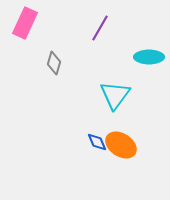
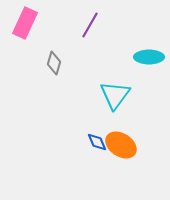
purple line: moved 10 px left, 3 px up
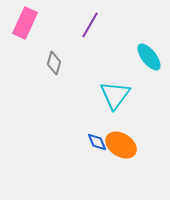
cyan ellipse: rotated 52 degrees clockwise
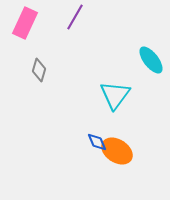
purple line: moved 15 px left, 8 px up
cyan ellipse: moved 2 px right, 3 px down
gray diamond: moved 15 px left, 7 px down
orange ellipse: moved 4 px left, 6 px down
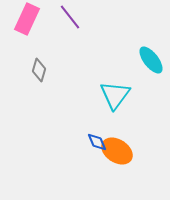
purple line: moved 5 px left; rotated 68 degrees counterclockwise
pink rectangle: moved 2 px right, 4 px up
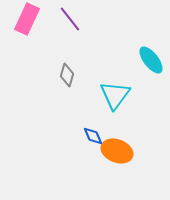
purple line: moved 2 px down
gray diamond: moved 28 px right, 5 px down
blue diamond: moved 4 px left, 6 px up
orange ellipse: rotated 12 degrees counterclockwise
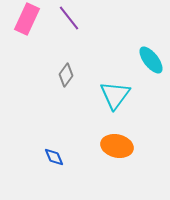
purple line: moved 1 px left, 1 px up
gray diamond: moved 1 px left; rotated 20 degrees clockwise
blue diamond: moved 39 px left, 21 px down
orange ellipse: moved 5 px up; rotated 8 degrees counterclockwise
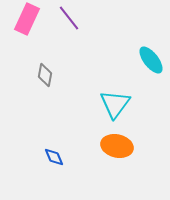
gray diamond: moved 21 px left; rotated 25 degrees counterclockwise
cyan triangle: moved 9 px down
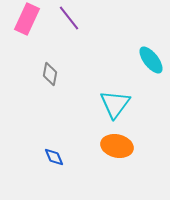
gray diamond: moved 5 px right, 1 px up
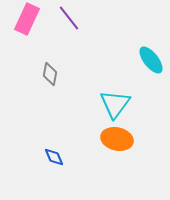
orange ellipse: moved 7 px up
